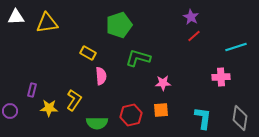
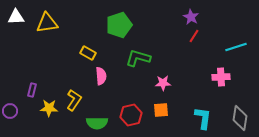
red line: rotated 16 degrees counterclockwise
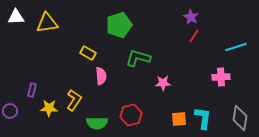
orange square: moved 18 px right, 9 px down
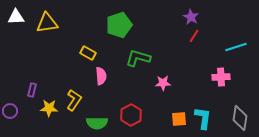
red hexagon: rotated 15 degrees counterclockwise
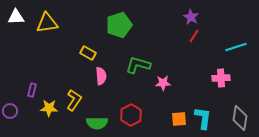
green L-shape: moved 7 px down
pink cross: moved 1 px down
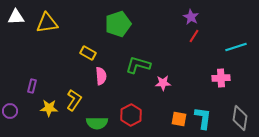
green pentagon: moved 1 px left, 1 px up
purple rectangle: moved 4 px up
orange square: rotated 14 degrees clockwise
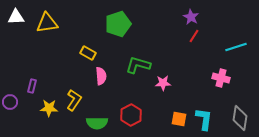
pink cross: rotated 18 degrees clockwise
purple circle: moved 9 px up
cyan L-shape: moved 1 px right, 1 px down
